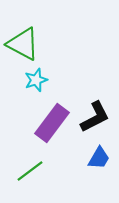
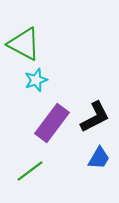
green triangle: moved 1 px right
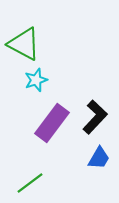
black L-shape: rotated 20 degrees counterclockwise
green line: moved 12 px down
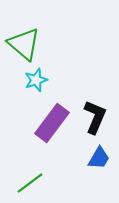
green triangle: rotated 12 degrees clockwise
black L-shape: rotated 20 degrees counterclockwise
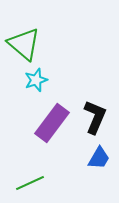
green line: rotated 12 degrees clockwise
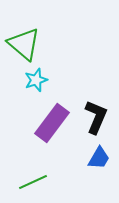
black L-shape: moved 1 px right
green line: moved 3 px right, 1 px up
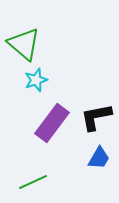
black L-shape: rotated 124 degrees counterclockwise
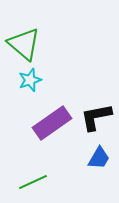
cyan star: moved 6 px left
purple rectangle: rotated 18 degrees clockwise
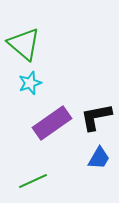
cyan star: moved 3 px down
green line: moved 1 px up
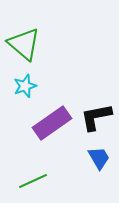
cyan star: moved 5 px left, 3 px down
blue trapezoid: rotated 60 degrees counterclockwise
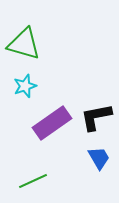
green triangle: rotated 24 degrees counterclockwise
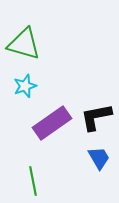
green line: rotated 76 degrees counterclockwise
